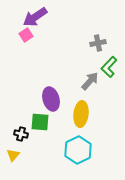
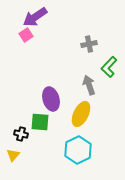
gray cross: moved 9 px left, 1 px down
gray arrow: moved 1 px left, 4 px down; rotated 60 degrees counterclockwise
yellow ellipse: rotated 20 degrees clockwise
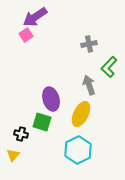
green square: moved 2 px right; rotated 12 degrees clockwise
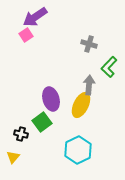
gray cross: rotated 28 degrees clockwise
gray arrow: rotated 24 degrees clockwise
yellow ellipse: moved 9 px up
green square: rotated 36 degrees clockwise
yellow triangle: moved 2 px down
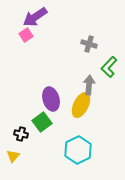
yellow triangle: moved 1 px up
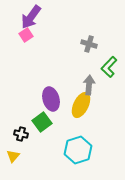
purple arrow: moved 4 px left; rotated 20 degrees counterclockwise
cyan hexagon: rotated 8 degrees clockwise
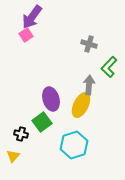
purple arrow: moved 1 px right
cyan hexagon: moved 4 px left, 5 px up
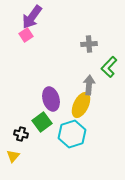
gray cross: rotated 21 degrees counterclockwise
cyan hexagon: moved 2 px left, 11 px up
